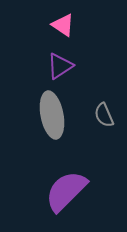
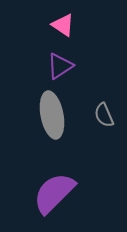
purple semicircle: moved 12 px left, 2 px down
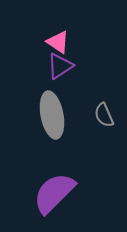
pink triangle: moved 5 px left, 17 px down
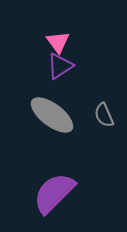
pink triangle: rotated 20 degrees clockwise
gray ellipse: rotated 42 degrees counterclockwise
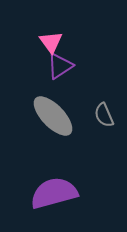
pink triangle: moved 7 px left
gray ellipse: moved 1 px right, 1 px down; rotated 9 degrees clockwise
purple semicircle: rotated 30 degrees clockwise
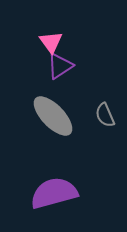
gray semicircle: moved 1 px right
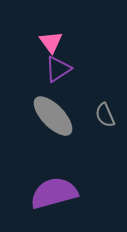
purple triangle: moved 2 px left, 3 px down
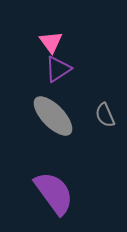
purple semicircle: rotated 69 degrees clockwise
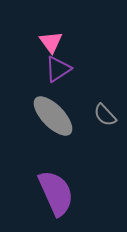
gray semicircle: rotated 20 degrees counterclockwise
purple semicircle: moved 2 px right; rotated 12 degrees clockwise
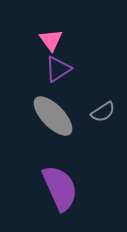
pink triangle: moved 2 px up
gray semicircle: moved 2 px left, 3 px up; rotated 80 degrees counterclockwise
purple semicircle: moved 4 px right, 5 px up
